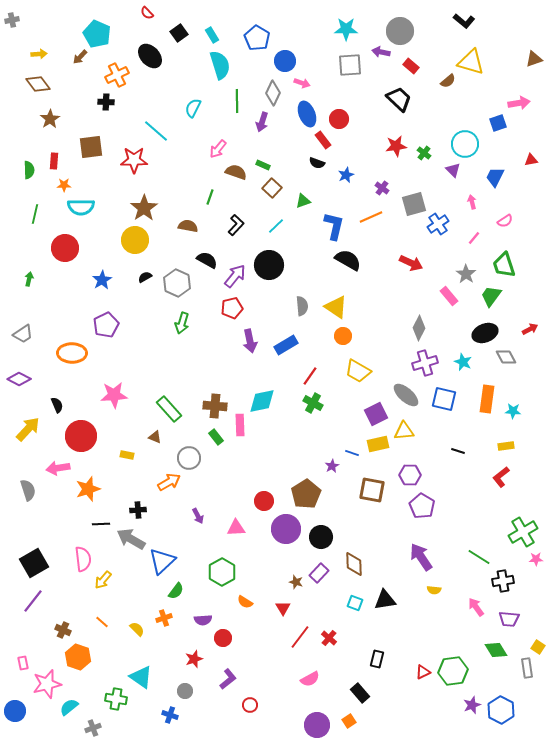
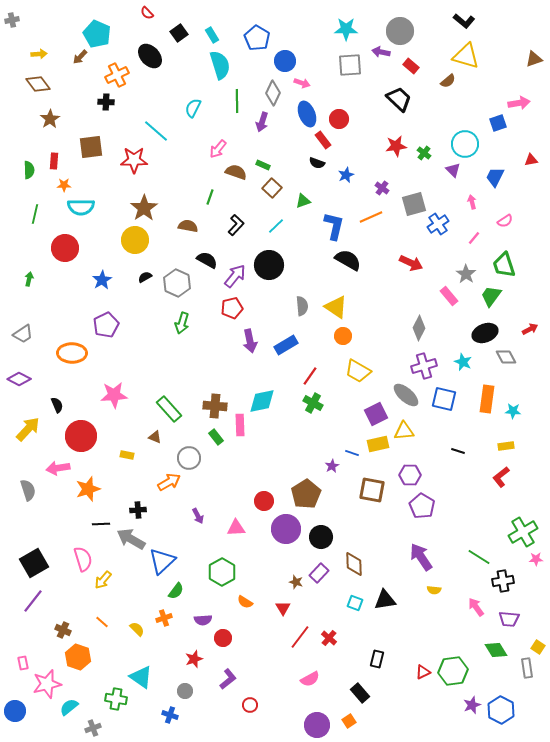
yellow triangle at (471, 62): moved 5 px left, 6 px up
purple cross at (425, 363): moved 1 px left, 3 px down
pink semicircle at (83, 559): rotated 10 degrees counterclockwise
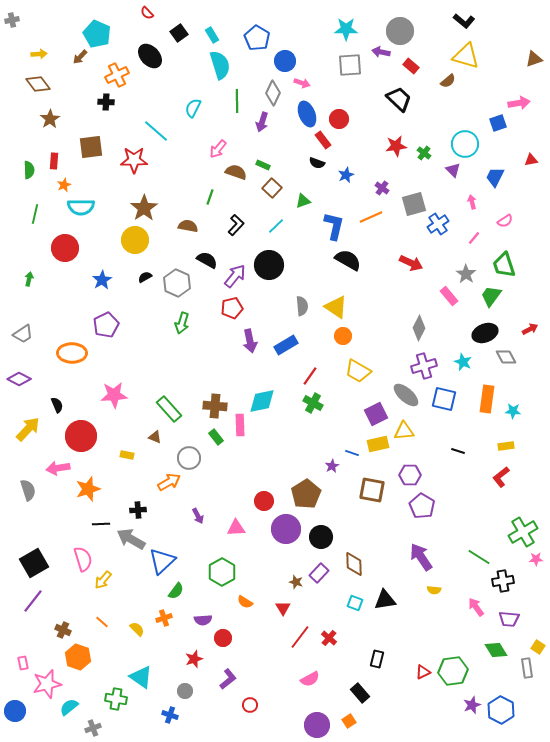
orange star at (64, 185): rotated 24 degrees counterclockwise
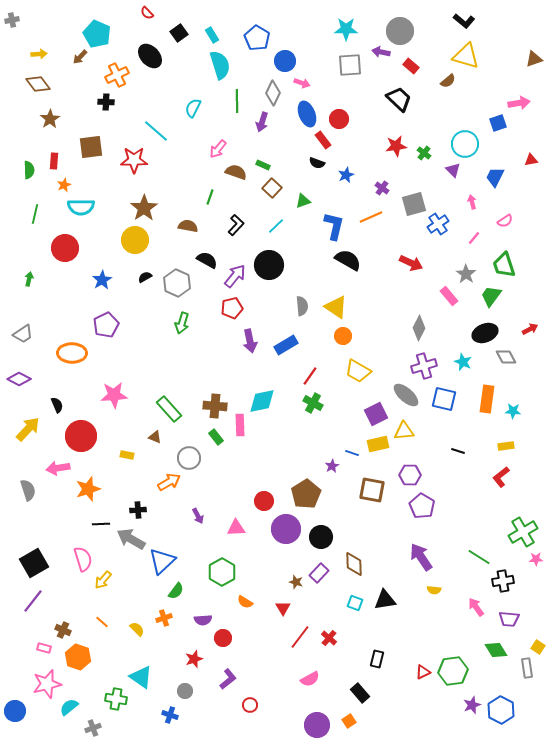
pink rectangle at (23, 663): moved 21 px right, 15 px up; rotated 64 degrees counterclockwise
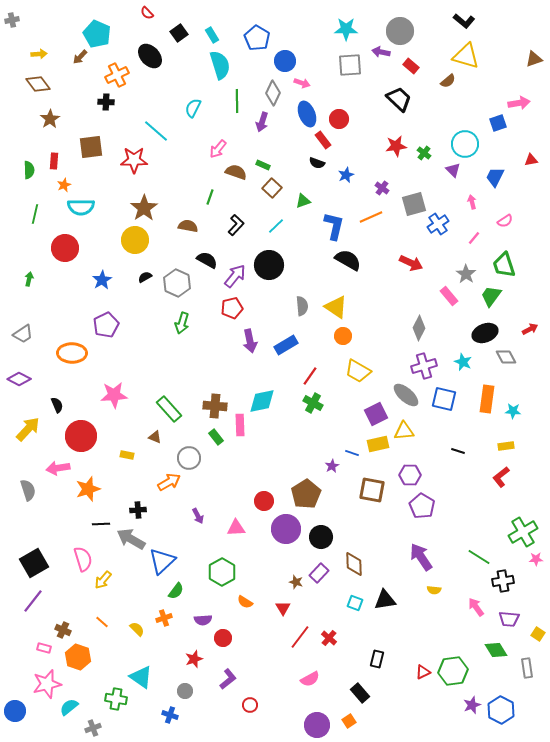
yellow square at (538, 647): moved 13 px up
